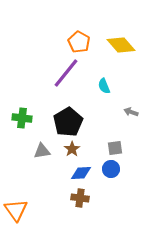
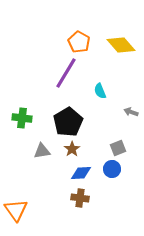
purple line: rotated 8 degrees counterclockwise
cyan semicircle: moved 4 px left, 5 px down
gray square: moved 3 px right; rotated 14 degrees counterclockwise
blue circle: moved 1 px right
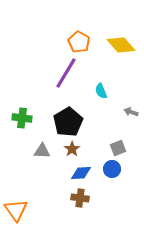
cyan semicircle: moved 1 px right
gray triangle: rotated 12 degrees clockwise
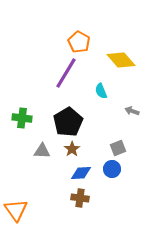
yellow diamond: moved 15 px down
gray arrow: moved 1 px right, 1 px up
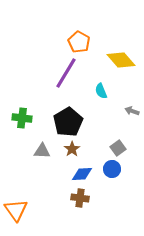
gray square: rotated 14 degrees counterclockwise
blue diamond: moved 1 px right, 1 px down
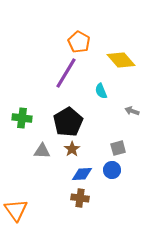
gray square: rotated 21 degrees clockwise
blue circle: moved 1 px down
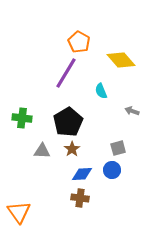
orange triangle: moved 3 px right, 2 px down
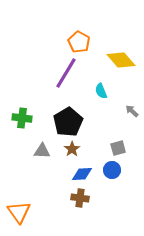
gray arrow: rotated 24 degrees clockwise
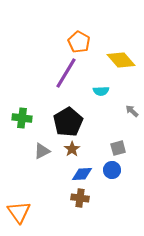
cyan semicircle: rotated 70 degrees counterclockwise
gray triangle: rotated 30 degrees counterclockwise
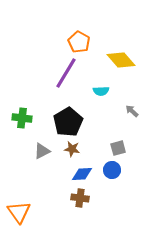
brown star: rotated 28 degrees counterclockwise
